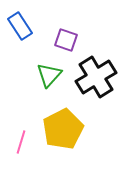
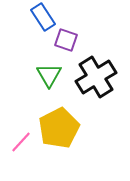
blue rectangle: moved 23 px right, 9 px up
green triangle: rotated 12 degrees counterclockwise
yellow pentagon: moved 4 px left, 1 px up
pink line: rotated 25 degrees clockwise
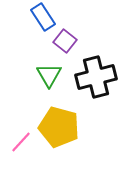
purple square: moved 1 px left, 1 px down; rotated 20 degrees clockwise
black cross: rotated 18 degrees clockwise
yellow pentagon: moved 1 px up; rotated 30 degrees counterclockwise
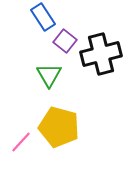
black cross: moved 5 px right, 23 px up
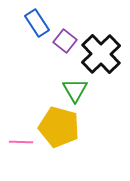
blue rectangle: moved 6 px left, 6 px down
black cross: rotated 30 degrees counterclockwise
green triangle: moved 26 px right, 15 px down
pink line: rotated 50 degrees clockwise
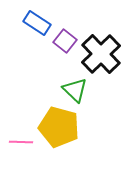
blue rectangle: rotated 24 degrees counterclockwise
green triangle: rotated 16 degrees counterclockwise
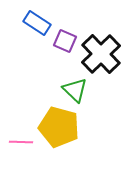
purple square: rotated 15 degrees counterclockwise
